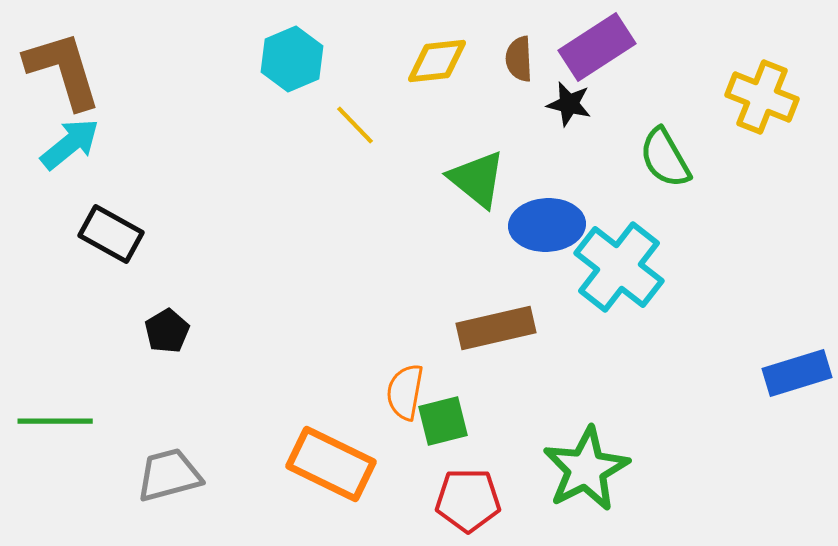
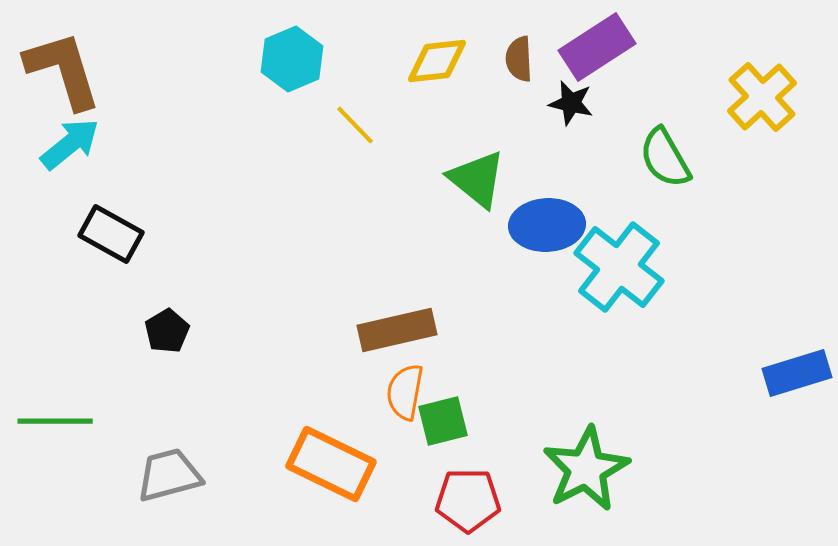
yellow cross: rotated 26 degrees clockwise
black star: moved 2 px right, 1 px up
brown rectangle: moved 99 px left, 2 px down
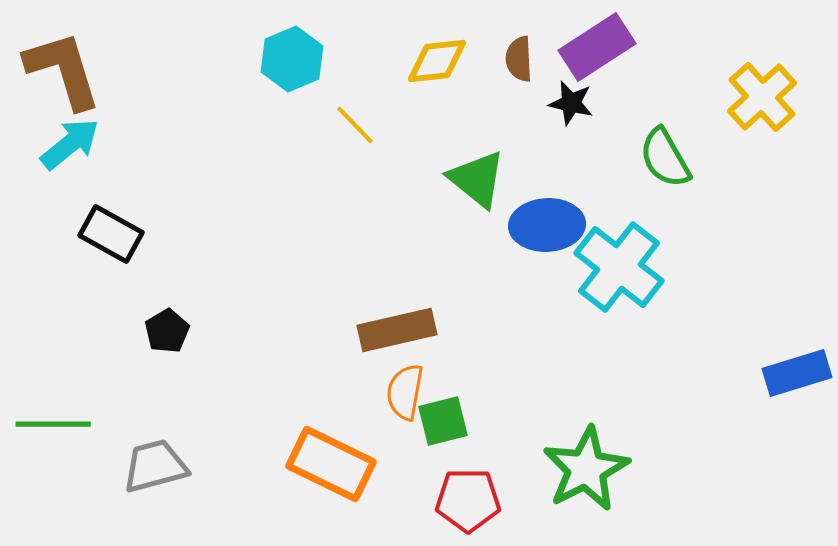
green line: moved 2 px left, 3 px down
gray trapezoid: moved 14 px left, 9 px up
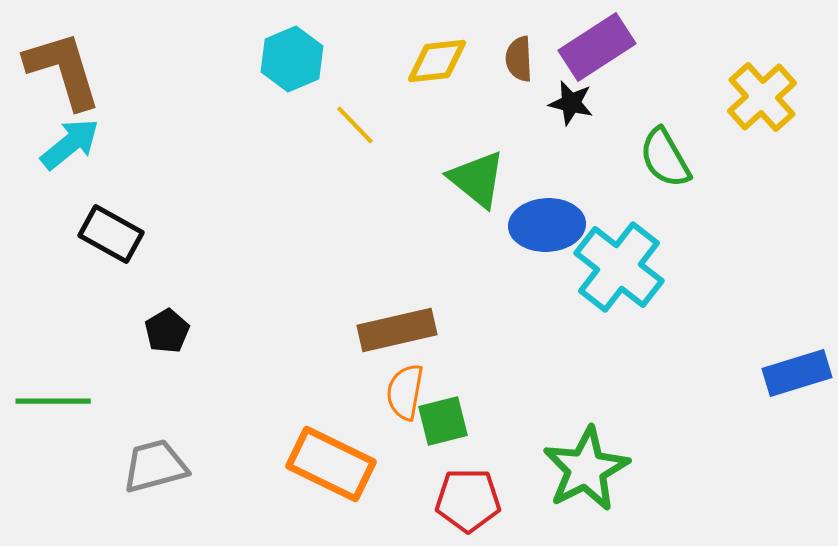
green line: moved 23 px up
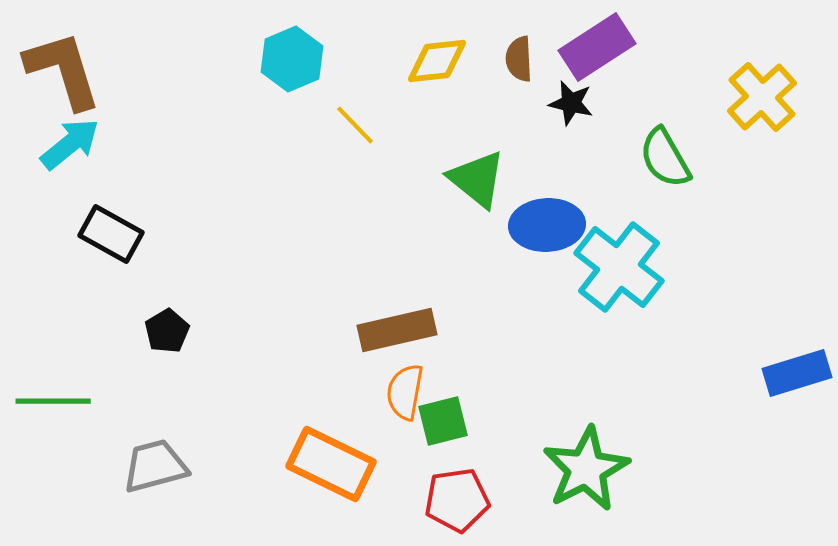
red pentagon: moved 11 px left; rotated 8 degrees counterclockwise
